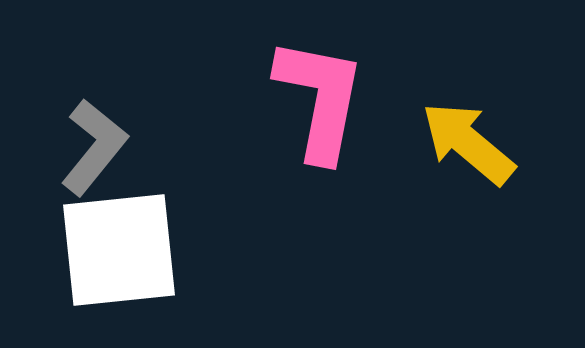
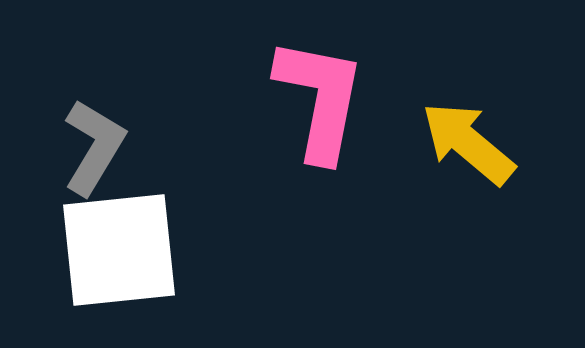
gray L-shape: rotated 8 degrees counterclockwise
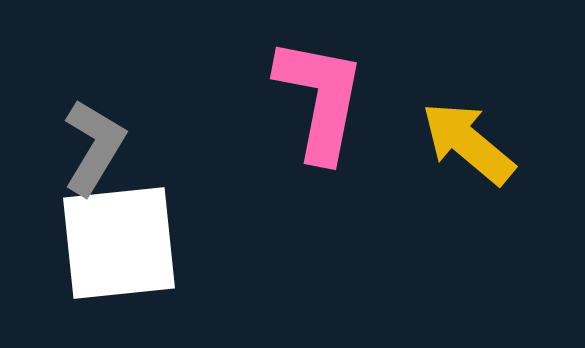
white square: moved 7 px up
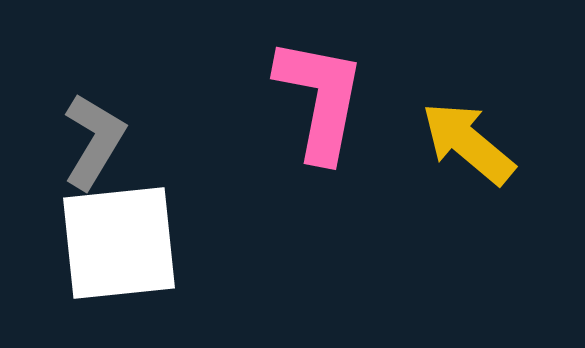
gray L-shape: moved 6 px up
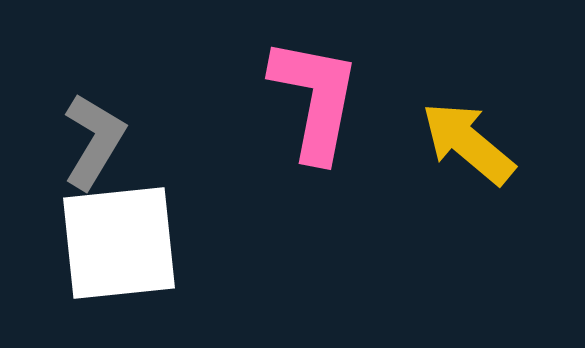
pink L-shape: moved 5 px left
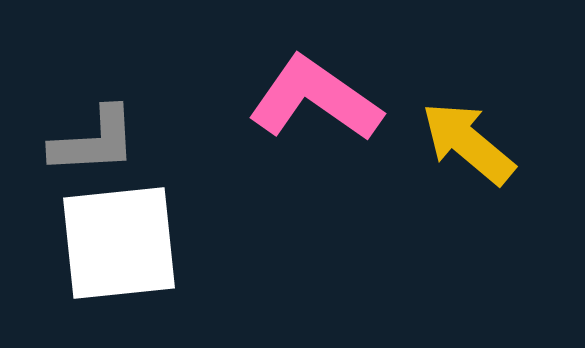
pink L-shape: rotated 66 degrees counterclockwise
gray L-shape: rotated 56 degrees clockwise
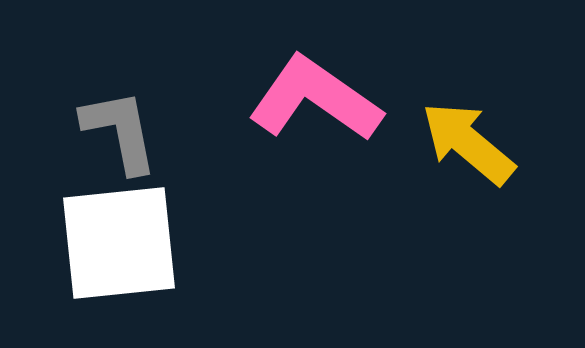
gray L-shape: moved 26 px right, 10 px up; rotated 98 degrees counterclockwise
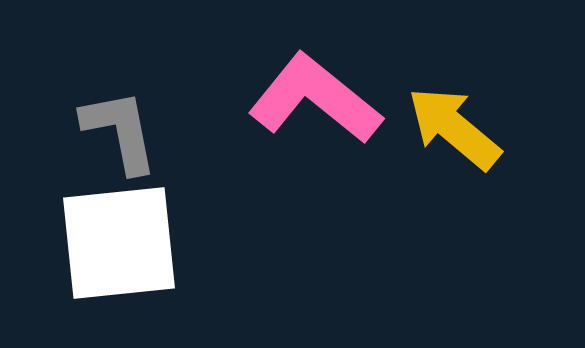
pink L-shape: rotated 4 degrees clockwise
yellow arrow: moved 14 px left, 15 px up
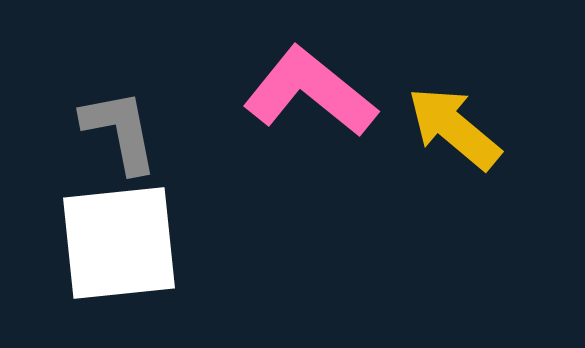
pink L-shape: moved 5 px left, 7 px up
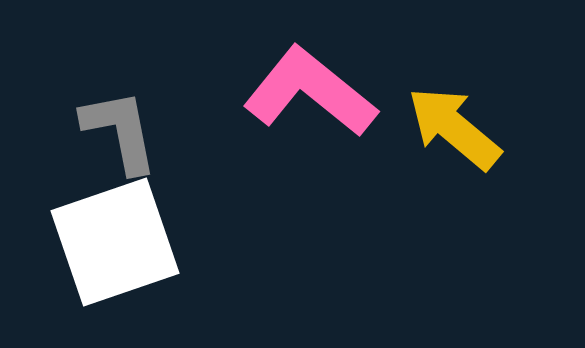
white square: moved 4 px left, 1 px up; rotated 13 degrees counterclockwise
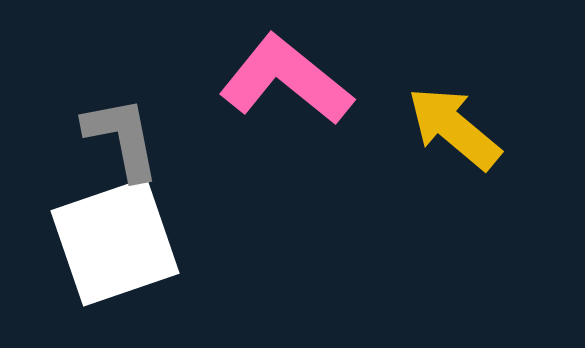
pink L-shape: moved 24 px left, 12 px up
gray L-shape: moved 2 px right, 7 px down
